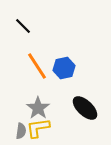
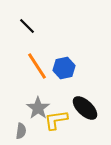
black line: moved 4 px right
yellow L-shape: moved 18 px right, 8 px up
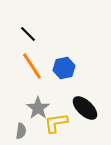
black line: moved 1 px right, 8 px down
orange line: moved 5 px left
yellow L-shape: moved 3 px down
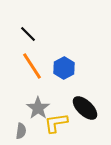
blue hexagon: rotated 15 degrees counterclockwise
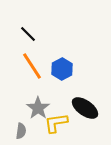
blue hexagon: moved 2 px left, 1 px down
black ellipse: rotated 8 degrees counterclockwise
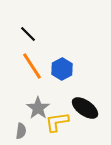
yellow L-shape: moved 1 px right, 1 px up
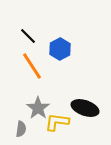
black line: moved 2 px down
blue hexagon: moved 2 px left, 20 px up
black ellipse: rotated 16 degrees counterclockwise
yellow L-shape: rotated 15 degrees clockwise
gray semicircle: moved 2 px up
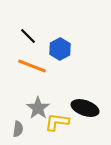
orange line: rotated 36 degrees counterclockwise
gray semicircle: moved 3 px left
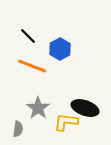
yellow L-shape: moved 9 px right
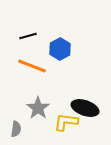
black line: rotated 60 degrees counterclockwise
gray semicircle: moved 2 px left
